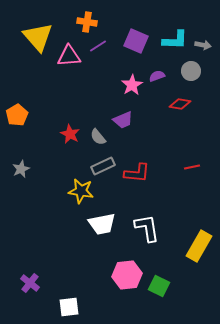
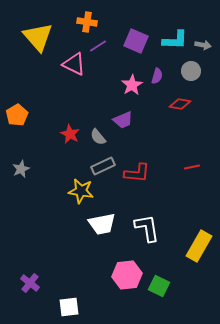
pink triangle: moved 5 px right, 8 px down; rotated 30 degrees clockwise
purple semicircle: rotated 126 degrees clockwise
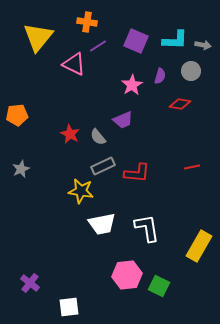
yellow triangle: rotated 20 degrees clockwise
purple semicircle: moved 3 px right
orange pentagon: rotated 25 degrees clockwise
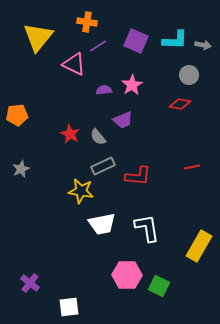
gray circle: moved 2 px left, 4 px down
purple semicircle: moved 56 px left, 14 px down; rotated 112 degrees counterclockwise
red L-shape: moved 1 px right, 3 px down
pink hexagon: rotated 8 degrees clockwise
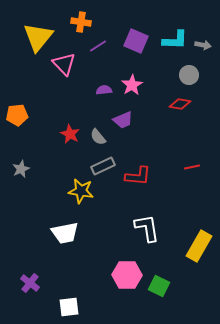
orange cross: moved 6 px left
pink triangle: moved 10 px left; rotated 20 degrees clockwise
white trapezoid: moved 37 px left, 9 px down
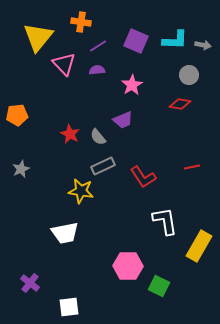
purple semicircle: moved 7 px left, 20 px up
red L-shape: moved 5 px right, 1 px down; rotated 52 degrees clockwise
white L-shape: moved 18 px right, 7 px up
pink hexagon: moved 1 px right, 9 px up
